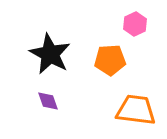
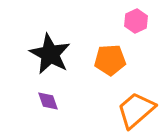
pink hexagon: moved 1 px right, 3 px up
orange trapezoid: rotated 48 degrees counterclockwise
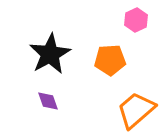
pink hexagon: moved 1 px up
black star: rotated 15 degrees clockwise
